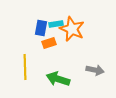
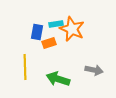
blue rectangle: moved 4 px left, 4 px down
gray arrow: moved 1 px left
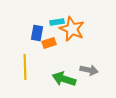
cyan rectangle: moved 1 px right, 2 px up
blue rectangle: moved 1 px down
gray arrow: moved 5 px left
green arrow: moved 6 px right
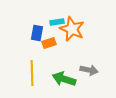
yellow line: moved 7 px right, 6 px down
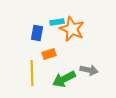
orange rectangle: moved 11 px down
green arrow: rotated 45 degrees counterclockwise
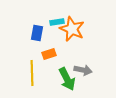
gray arrow: moved 6 px left
green arrow: moved 3 px right; rotated 90 degrees counterclockwise
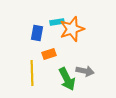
orange star: rotated 30 degrees clockwise
gray arrow: moved 2 px right, 1 px down
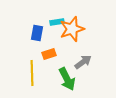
gray arrow: moved 2 px left, 9 px up; rotated 48 degrees counterclockwise
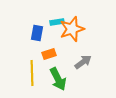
green arrow: moved 9 px left
